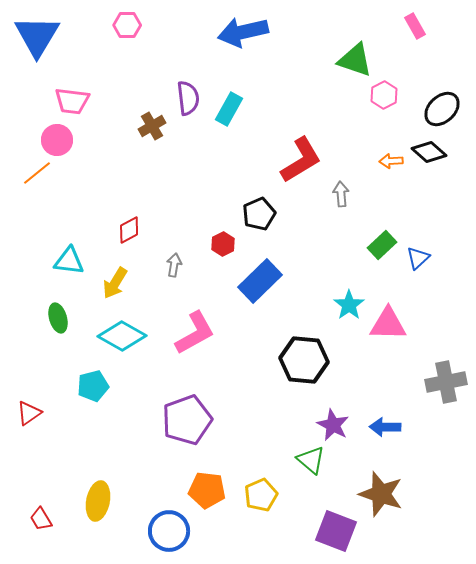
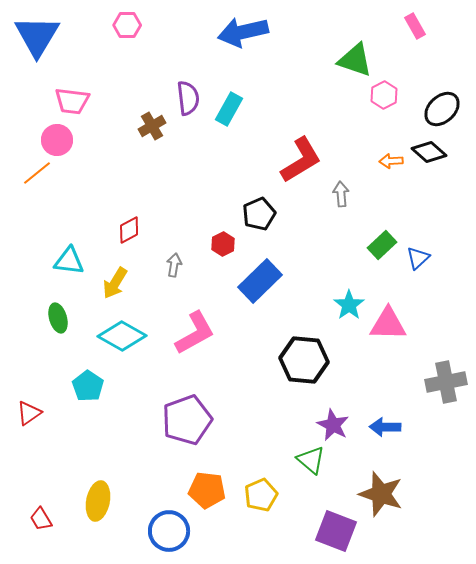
cyan pentagon at (93, 386): moved 5 px left; rotated 24 degrees counterclockwise
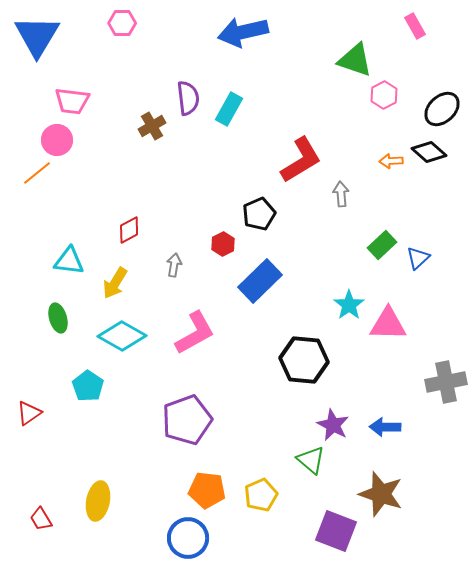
pink hexagon at (127, 25): moved 5 px left, 2 px up
blue circle at (169, 531): moved 19 px right, 7 px down
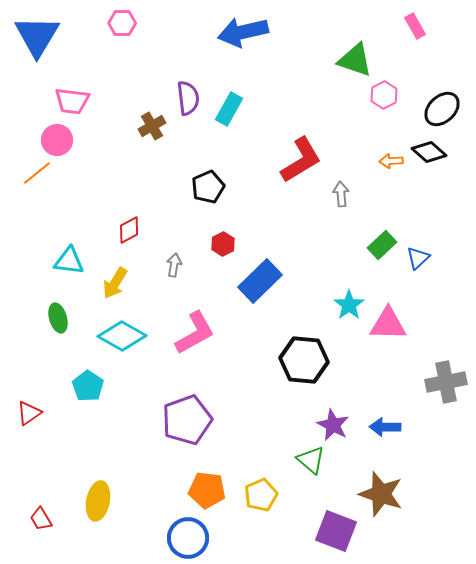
black pentagon at (259, 214): moved 51 px left, 27 px up
